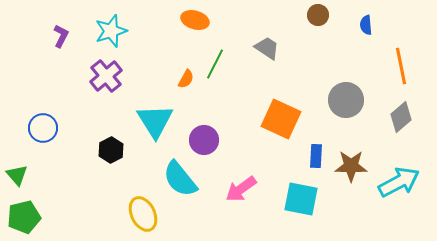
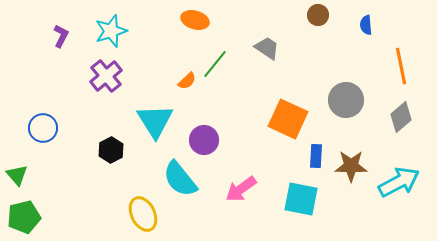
green line: rotated 12 degrees clockwise
orange semicircle: moved 1 px right, 2 px down; rotated 18 degrees clockwise
orange square: moved 7 px right
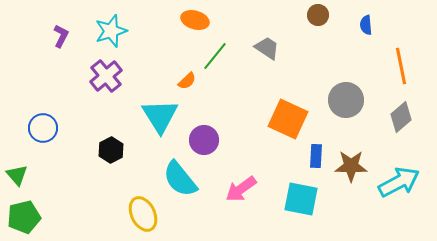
green line: moved 8 px up
cyan triangle: moved 5 px right, 5 px up
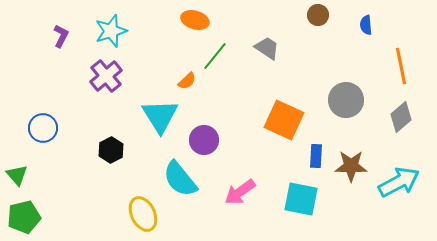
orange square: moved 4 px left, 1 px down
pink arrow: moved 1 px left, 3 px down
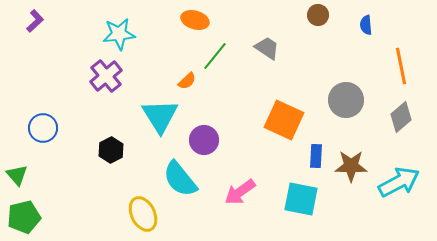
cyan star: moved 8 px right, 3 px down; rotated 12 degrees clockwise
purple L-shape: moved 26 px left, 15 px up; rotated 20 degrees clockwise
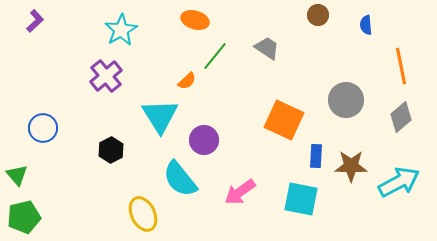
cyan star: moved 2 px right, 4 px up; rotated 24 degrees counterclockwise
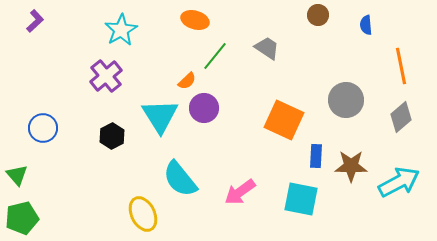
purple circle: moved 32 px up
black hexagon: moved 1 px right, 14 px up
green pentagon: moved 2 px left, 1 px down
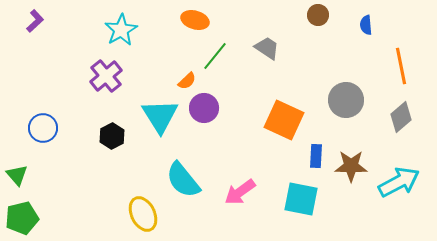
cyan semicircle: moved 3 px right, 1 px down
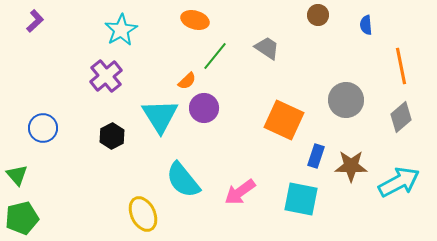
blue rectangle: rotated 15 degrees clockwise
